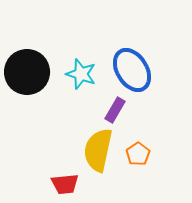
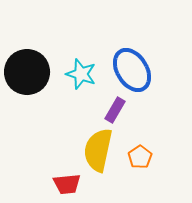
orange pentagon: moved 2 px right, 3 px down
red trapezoid: moved 2 px right
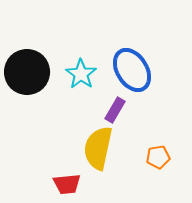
cyan star: rotated 16 degrees clockwise
yellow semicircle: moved 2 px up
orange pentagon: moved 18 px right; rotated 25 degrees clockwise
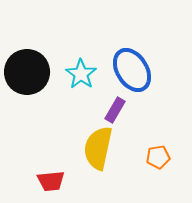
red trapezoid: moved 16 px left, 3 px up
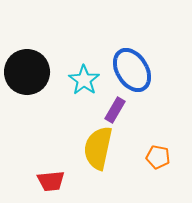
cyan star: moved 3 px right, 6 px down
orange pentagon: rotated 20 degrees clockwise
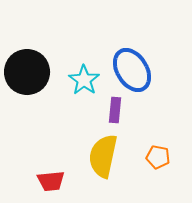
purple rectangle: rotated 25 degrees counterclockwise
yellow semicircle: moved 5 px right, 8 px down
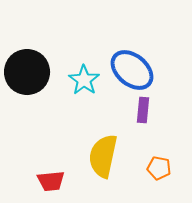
blue ellipse: rotated 18 degrees counterclockwise
purple rectangle: moved 28 px right
orange pentagon: moved 1 px right, 11 px down
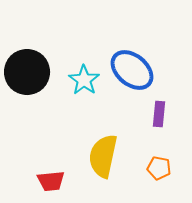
purple rectangle: moved 16 px right, 4 px down
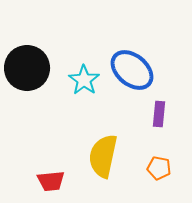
black circle: moved 4 px up
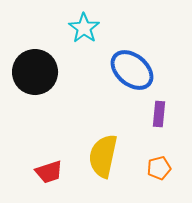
black circle: moved 8 px right, 4 px down
cyan star: moved 52 px up
orange pentagon: rotated 25 degrees counterclockwise
red trapezoid: moved 2 px left, 9 px up; rotated 12 degrees counterclockwise
